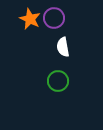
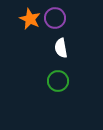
purple circle: moved 1 px right
white semicircle: moved 2 px left, 1 px down
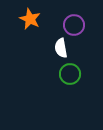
purple circle: moved 19 px right, 7 px down
green circle: moved 12 px right, 7 px up
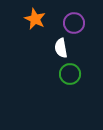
orange star: moved 5 px right
purple circle: moved 2 px up
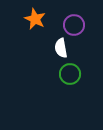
purple circle: moved 2 px down
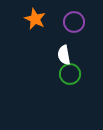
purple circle: moved 3 px up
white semicircle: moved 3 px right, 7 px down
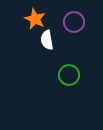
white semicircle: moved 17 px left, 15 px up
green circle: moved 1 px left, 1 px down
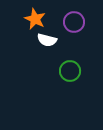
white semicircle: rotated 66 degrees counterclockwise
green circle: moved 1 px right, 4 px up
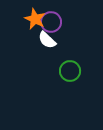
purple circle: moved 23 px left
white semicircle: rotated 30 degrees clockwise
